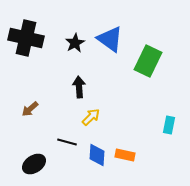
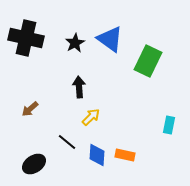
black line: rotated 24 degrees clockwise
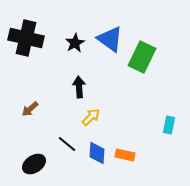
green rectangle: moved 6 px left, 4 px up
black line: moved 2 px down
blue diamond: moved 2 px up
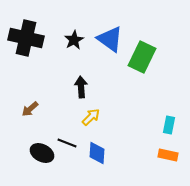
black star: moved 1 px left, 3 px up
black arrow: moved 2 px right
black line: moved 1 px up; rotated 18 degrees counterclockwise
orange rectangle: moved 43 px right
black ellipse: moved 8 px right, 11 px up; rotated 60 degrees clockwise
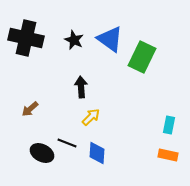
black star: rotated 18 degrees counterclockwise
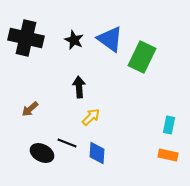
black arrow: moved 2 px left
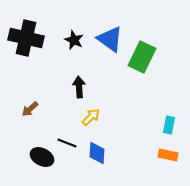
black ellipse: moved 4 px down
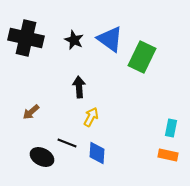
brown arrow: moved 1 px right, 3 px down
yellow arrow: rotated 18 degrees counterclockwise
cyan rectangle: moved 2 px right, 3 px down
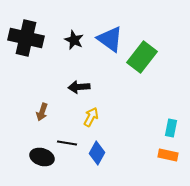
green rectangle: rotated 12 degrees clockwise
black arrow: rotated 90 degrees counterclockwise
brown arrow: moved 11 px right; rotated 30 degrees counterclockwise
black line: rotated 12 degrees counterclockwise
blue diamond: rotated 25 degrees clockwise
black ellipse: rotated 10 degrees counterclockwise
